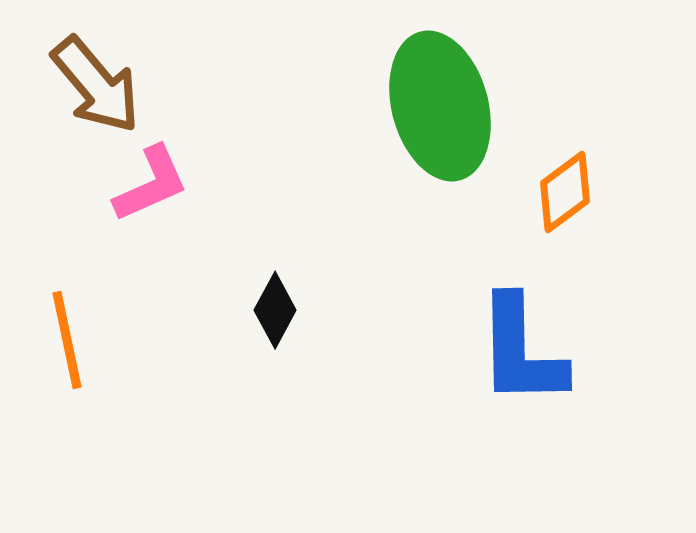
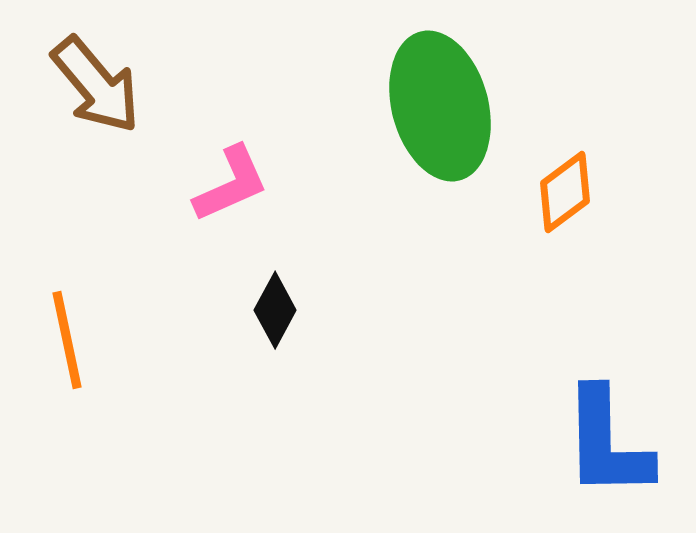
pink L-shape: moved 80 px right
blue L-shape: moved 86 px right, 92 px down
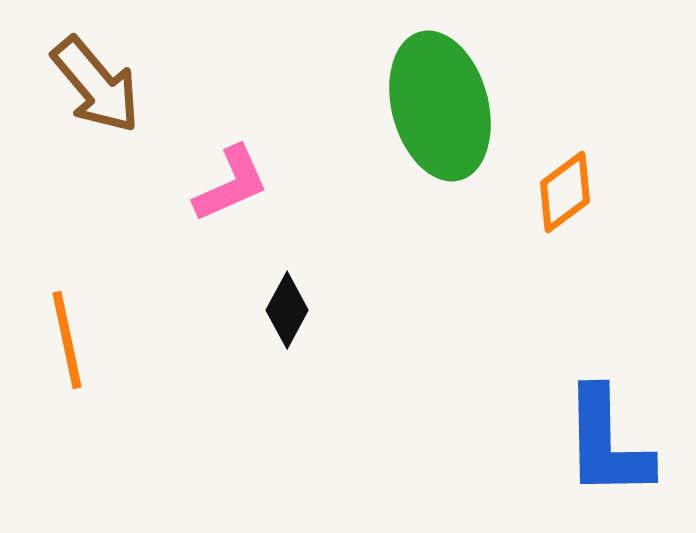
black diamond: moved 12 px right
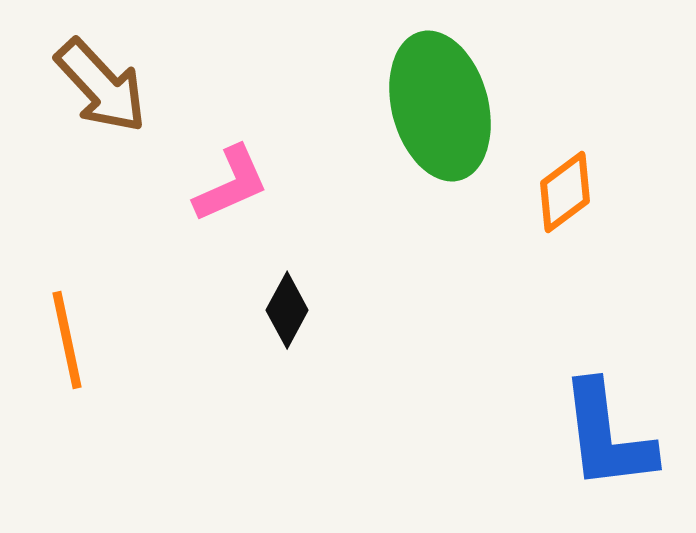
brown arrow: moved 5 px right, 1 px down; rotated 3 degrees counterclockwise
blue L-shape: moved 7 px up; rotated 6 degrees counterclockwise
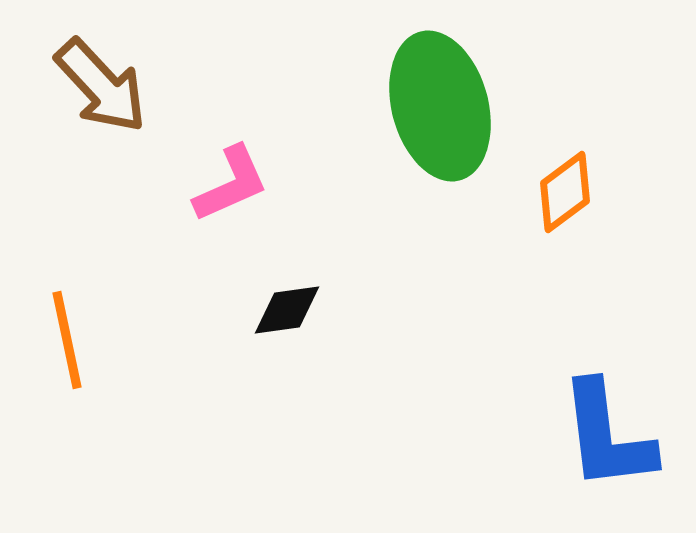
black diamond: rotated 54 degrees clockwise
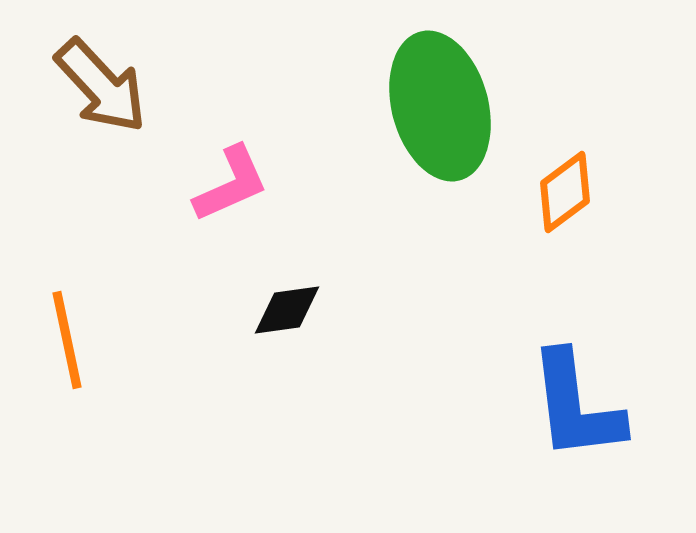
blue L-shape: moved 31 px left, 30 px up
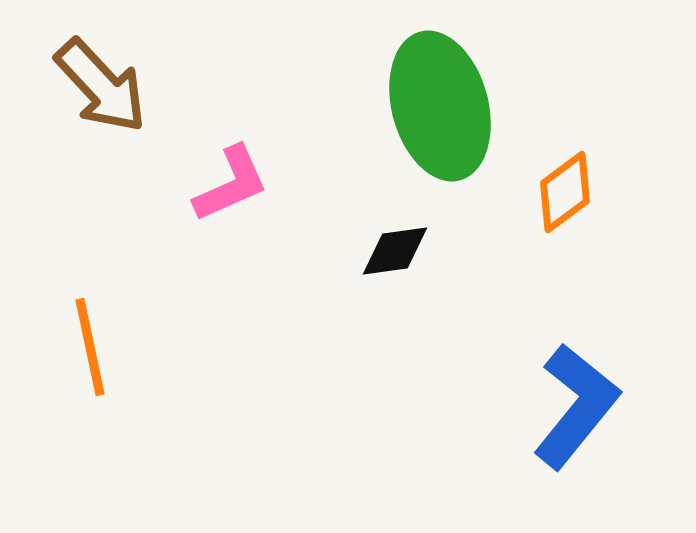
black diamond: moved 108 px right, 59 px up
orange line: moved 23 px right, 7 px down
blue L-shape: rotated 134 degrees counterclockwise
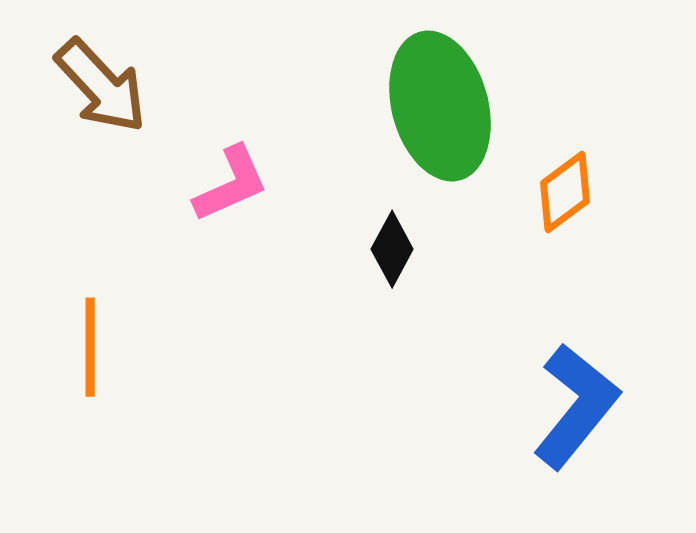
black diamond: moved 3 px left, 2 px up; rotated 54 degrees counterclockwise
orange line: rotated 12 degrees clockwise
